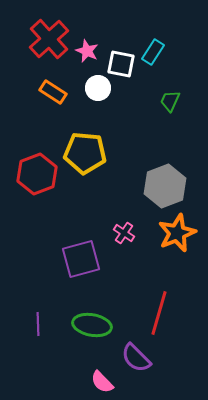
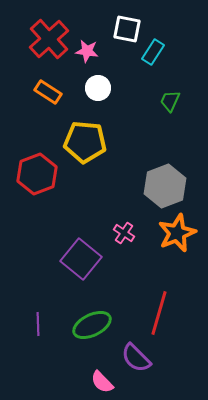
pink star: rotated 15 degrees counterclockwise
white square: moved 6 px right, 35 px up
orange rectangle: moved 5 px left
yellow pentagon: moved 11 px up
purple square: rotated 36 degrees counterclockwise
green ellipse: rotated 36 degrees counterclockwise
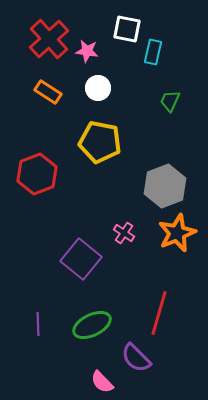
cyan rectangle: rotated 20 degrees counterclockwise
yellow pentagon: moved 15 px right; rotated 6 degrees clockwise
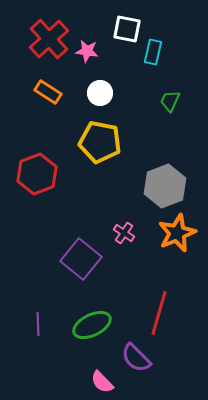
white circle: moved 2 px right, 5 px down
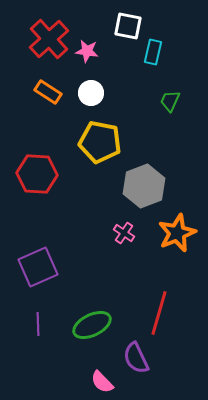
white square: moved 1 px right, 3 px up
white circle: moved 9 px left
red hexagon: rotated 24 degrees clockwise
gray hexagon: moved 21 px left
purple square: moved 43 px left, 8 px down; rotated 27 degrees clockwise
purple semicircle: rotated 20 degrees clockwise
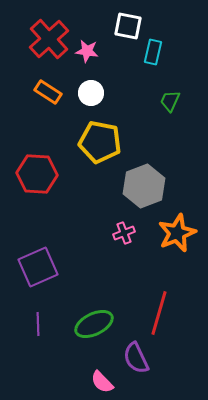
pink cross: rotated 35 degrees clockwise
green ellipse: moved 2 px right, 1 px up
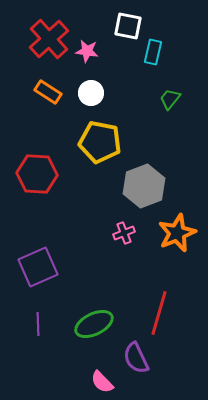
green trapezoid: moved 2 px up; rotated 15 degrees clockwise
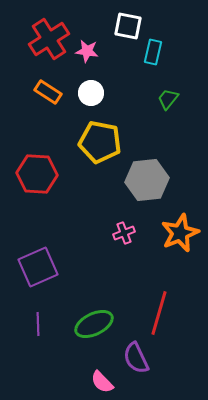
red cross: rotated 9 degrees clockwise
green trapezoid: moved 2 px left
gray hexagon: moved 3 px right, 6 px up; rotated 15 degrees clockwise
orange star: moved 3 px right
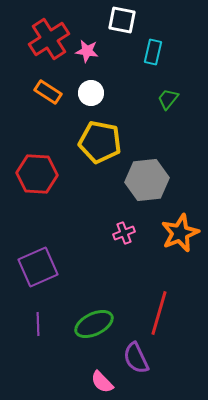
white square: moved 6 px left, 6 px up
